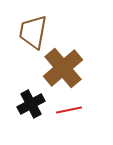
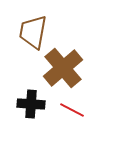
black cross: rotated 32 degrees clockwise
red line: moved 3 px right; rotated 40 degrees clockwise
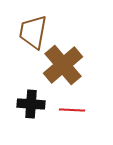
brown cross: moved 3 px up
red line: rotated 25 degrees counterclockwise
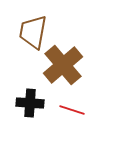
black cross: moved 1 px left, 1 px up
red line: rotated 15 degrees clockwise
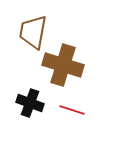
brown cross: rotated 33 degrees counterclockwise
black cross: rotated 16 degrees clockwise
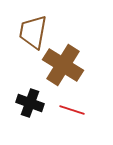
brown cross: rotated 15 degrees clockwise
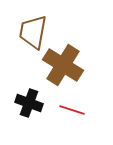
black cross: moved 1 px left
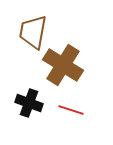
red line: moved 1 px left
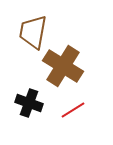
brown cross: moved 1 px down
red line: moved 2 px right; rotated 50 degrees counterclockwise
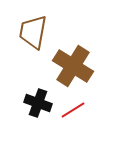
brown cross: moved 10 px right
black cross: moved 9 px right
